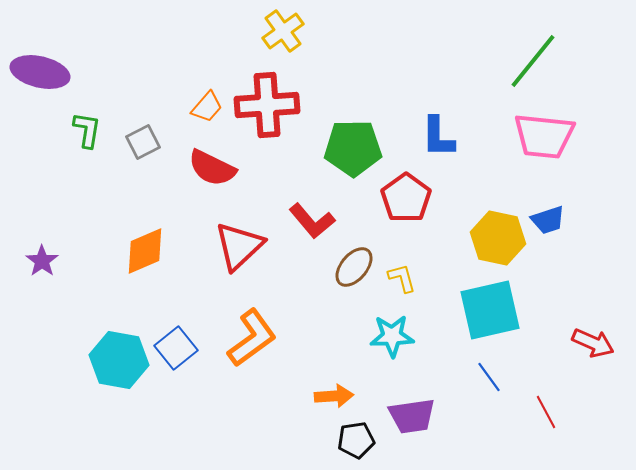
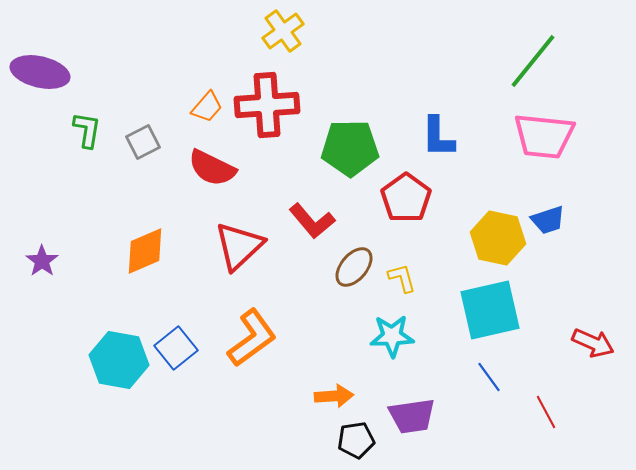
green pentagon: moved 3 px left
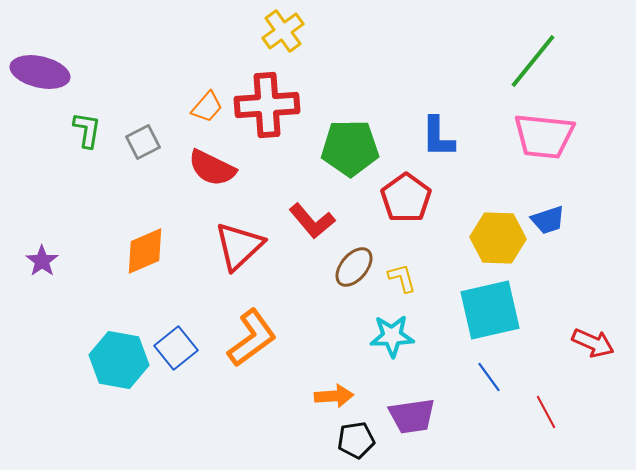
yellow hexagon: rotated 10 degrees counterclockwise
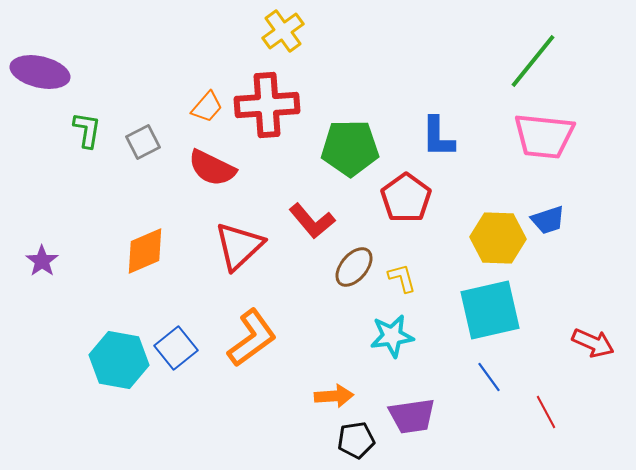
cyan star: rotated 6 degrees counterclockwise
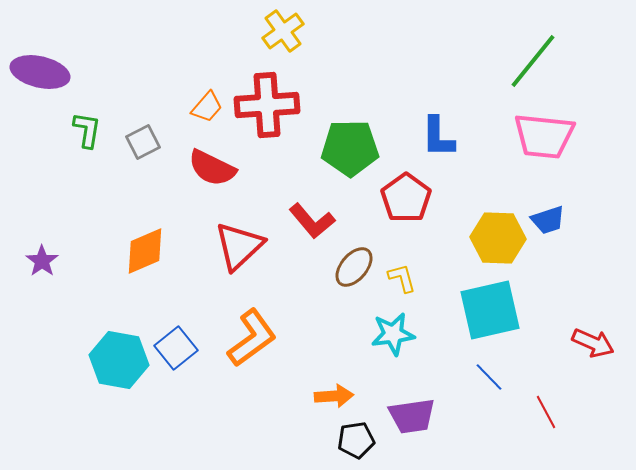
cyan star: moved 1 px right, 2 px up
blue line: rotated 8 degrees counterclockwise
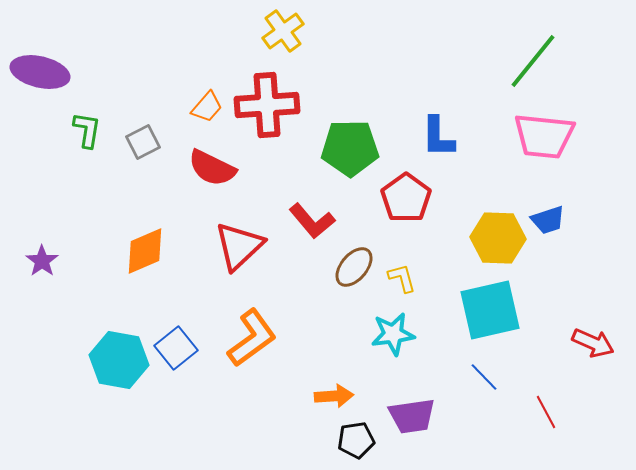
blue line: moved 5 px left
